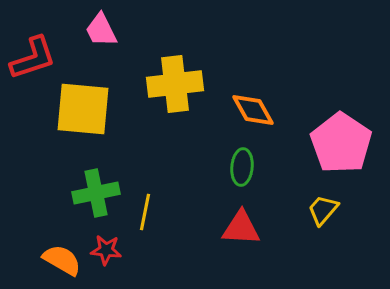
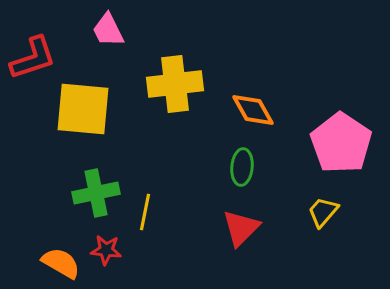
pink trapezoid: moved 7 px right
yellow trapezoid: moved 2 px down
red triangle: rotated 48 degrees counterclockwise
orange semicircle: moved 1 px left, 3 px down
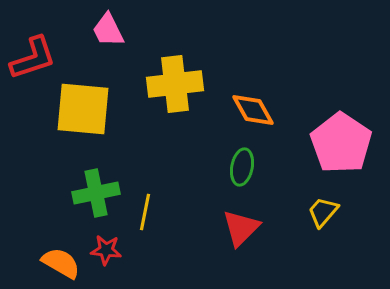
green ellipse: rotated 6 degrees clockwise
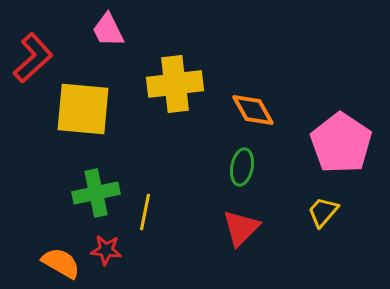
red L-shape: rotated 24 degrees counterclockwise
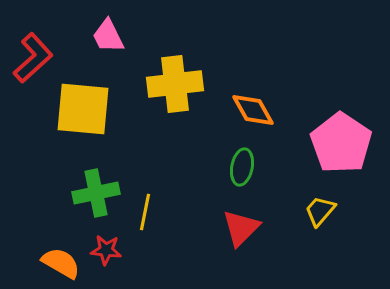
pink trapezoid: moved 6 px down
yellow trapezoid: moved 3 px left, 1 px up
